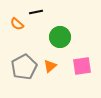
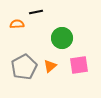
orange semicircle: rotated 136 degrees clockwise
green circle: moved 2 px right, 1 px down
pink square: moved 3 px left, 1 px up
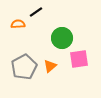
black line: rotated 24 degrees counterclockwise
orange semicircle: moved 1 px right
pink square: moved 6 px up
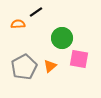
pink square: rotated 18 degrees clockwise
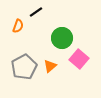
orange semicircle: moved 2 px down; rotated 112 degrees clockwise
pink square: rotated 30 degrees clockwise
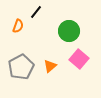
black line: rotated 16 degrees counterclockwise
green circle: moved 7 px right, 7 px up
gray pentagon: moved 3 px left
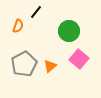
gray pentagon: moved 3 px right, 3 px up
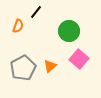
gray pentagon: moved 1 px left, 4 px down
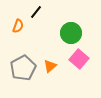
green circle: moved 2 px right, 2 px down
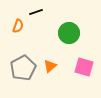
black line: rotated 32 degrees clockwise
green circle: moved 2 px left
pink square: moved 5 px right, 8 px down; rotated 24 degrees counterclockwise
